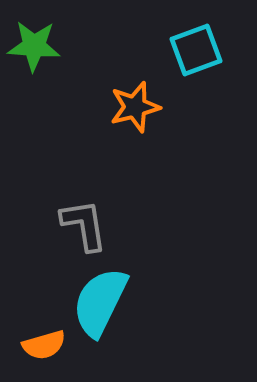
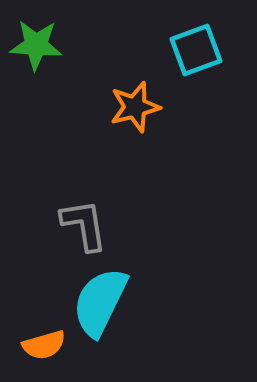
green star: moved 2 px right, 1 px up
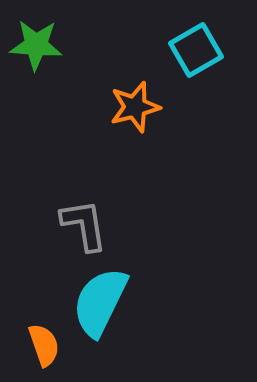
cyan square: rotated 10 degrees counterclockwise
orange semicircle: rotated 93 degrees counterclockwise
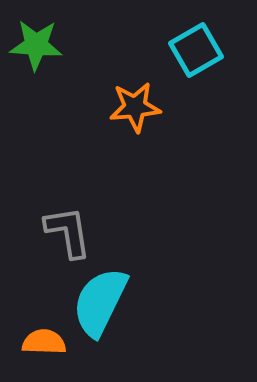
orange star: rotated 9 degrees clockwise
gray L-shape: moved 16 px left, 7 px down
orange semicircle: moved 3 px up; rotated 69 degrees counterclockwise
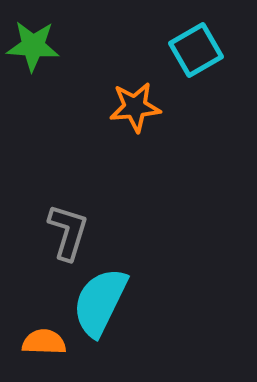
green star: moved 3 px left, 1 px down
gray L-shape: rotated 26 degrees clockwise
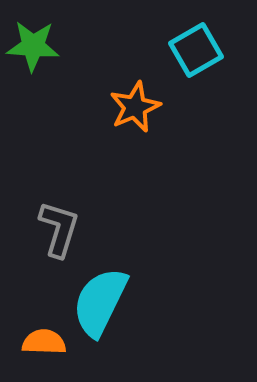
orange star: rotated 18 degrees counterclockwise
gray L-shape: moved 9 px left, 3 px up
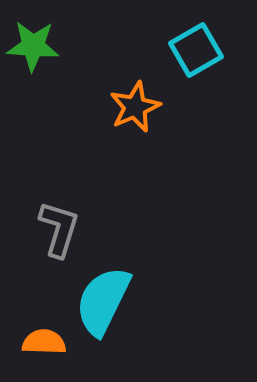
cyan semicircle: moved 3 px right, 1 px up
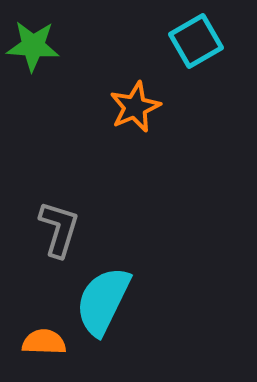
cyan square: moved 9 px up
